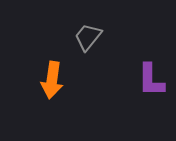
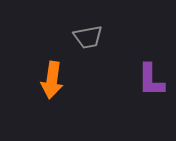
gray trapezoid: rotated 140 degrees counterclockwise
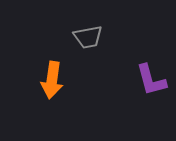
purple L-shape: rotated 15 degrees counterclockwise
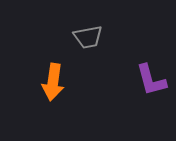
orange arrow: moved 1 px right, 2 px down
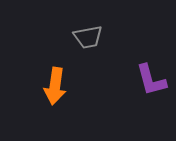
orange arrow: moved 2 px right, 4 px down
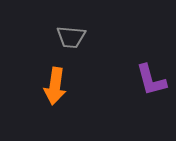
gray trapezoid: moved 17 px left; rotated 16 degrees clockwise
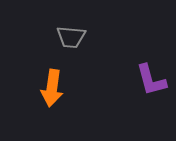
orange arrow: moved 3 px left, 2 px down
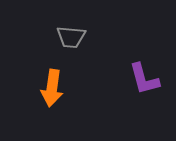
purple L-shape: moved 7 px left, 1 px up
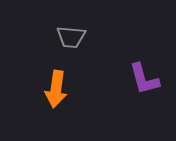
orange arrow: moved 4 px right, 1 px down
